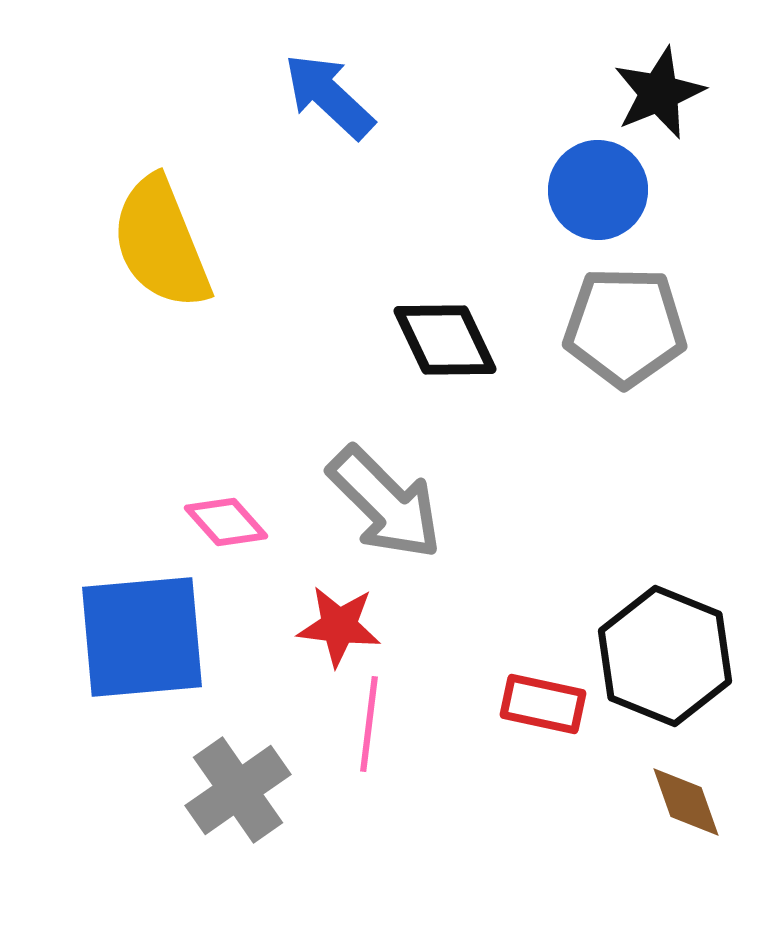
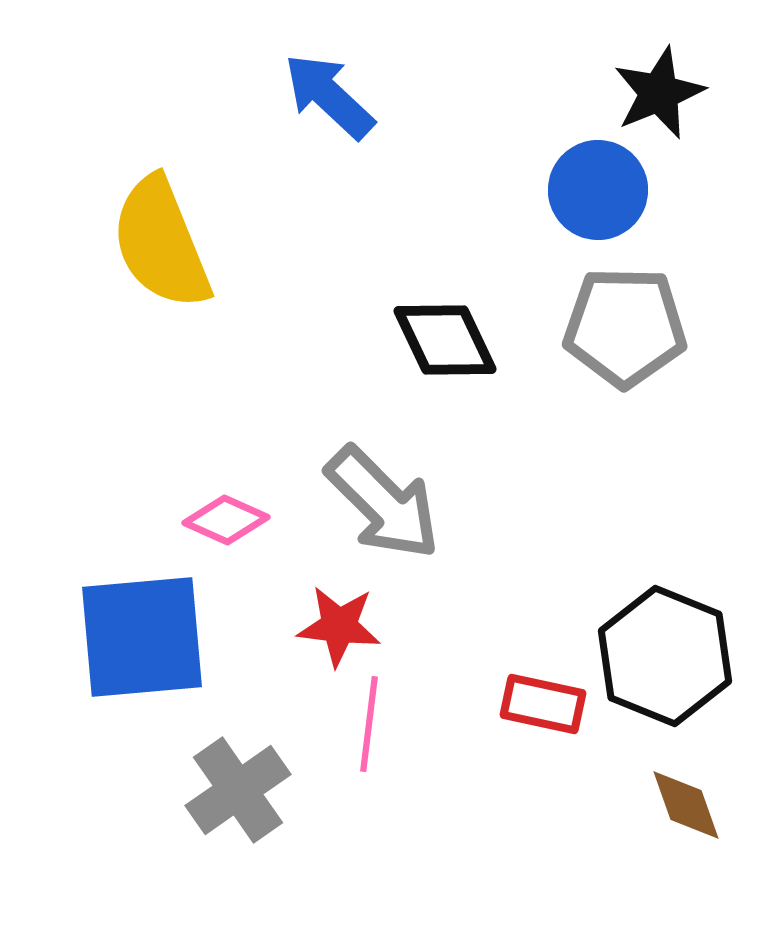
gray arrow: moved 2 px left
pink diamond: moved 2 px up; rotated 24 degrees counterclockwise
brown diamond: moved 3 px down
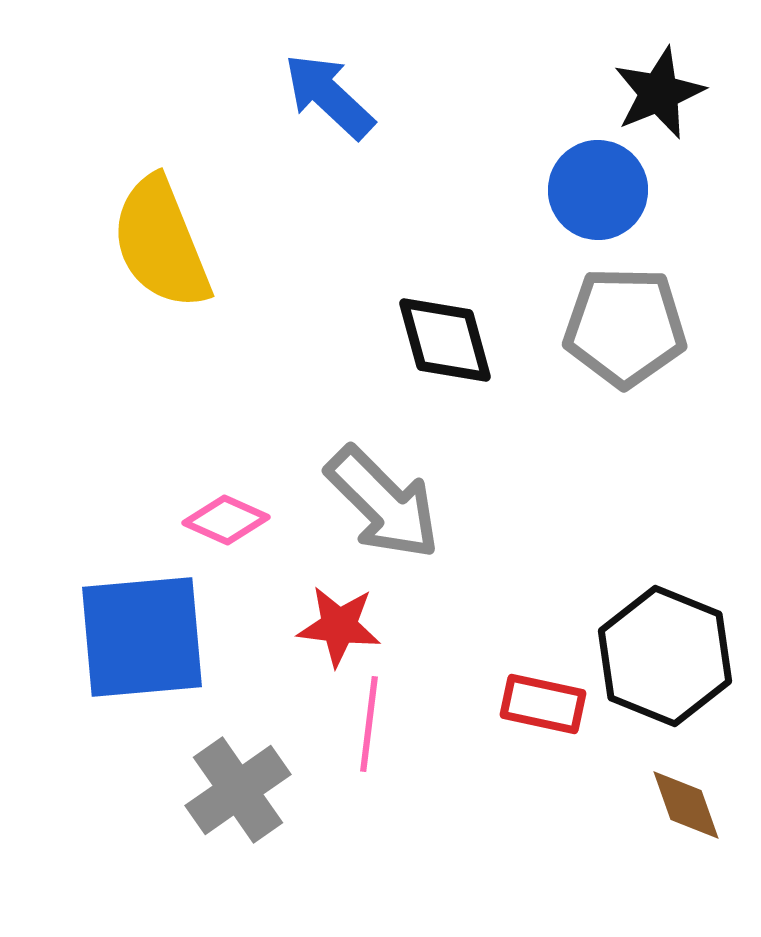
black diamond: rotated 10 degrees clockwise
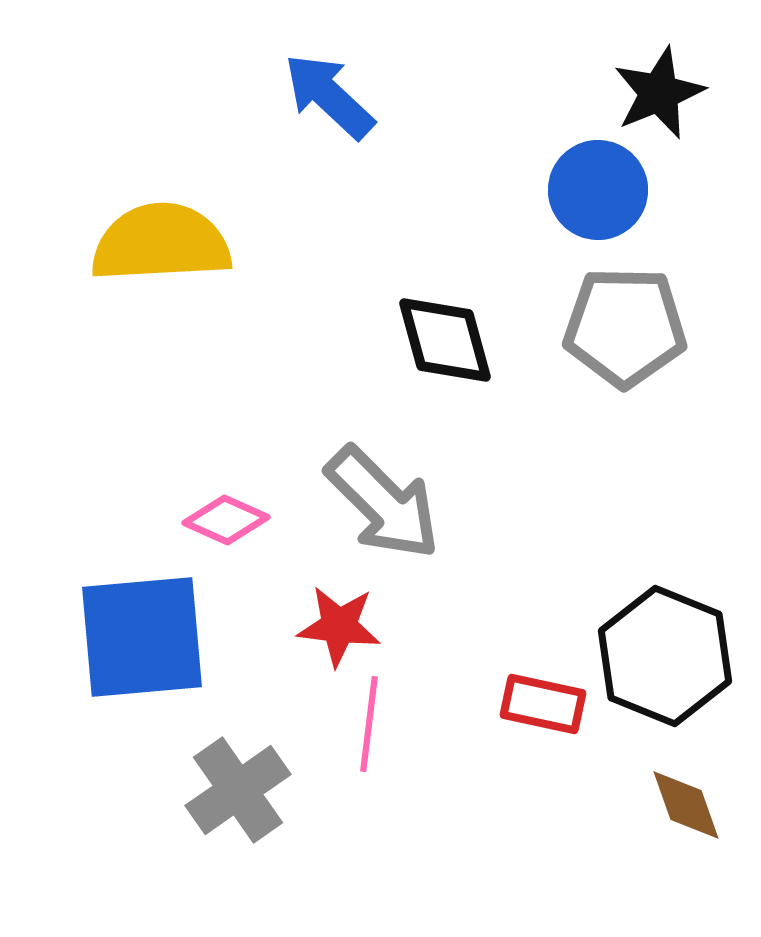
yellow semicircle: rotated 109 degrees clockwise
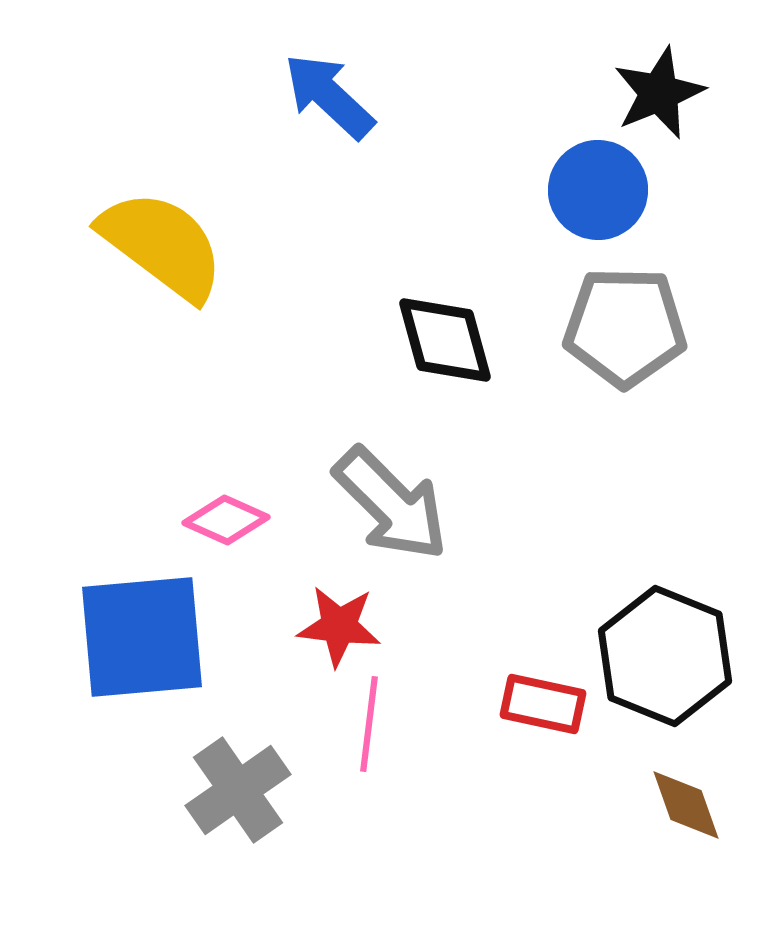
yellow semicircle: moved 1 px right, 2 px down; rotated 40 degrees clockwise
gray arrow: moved 8 px right, 1 px down
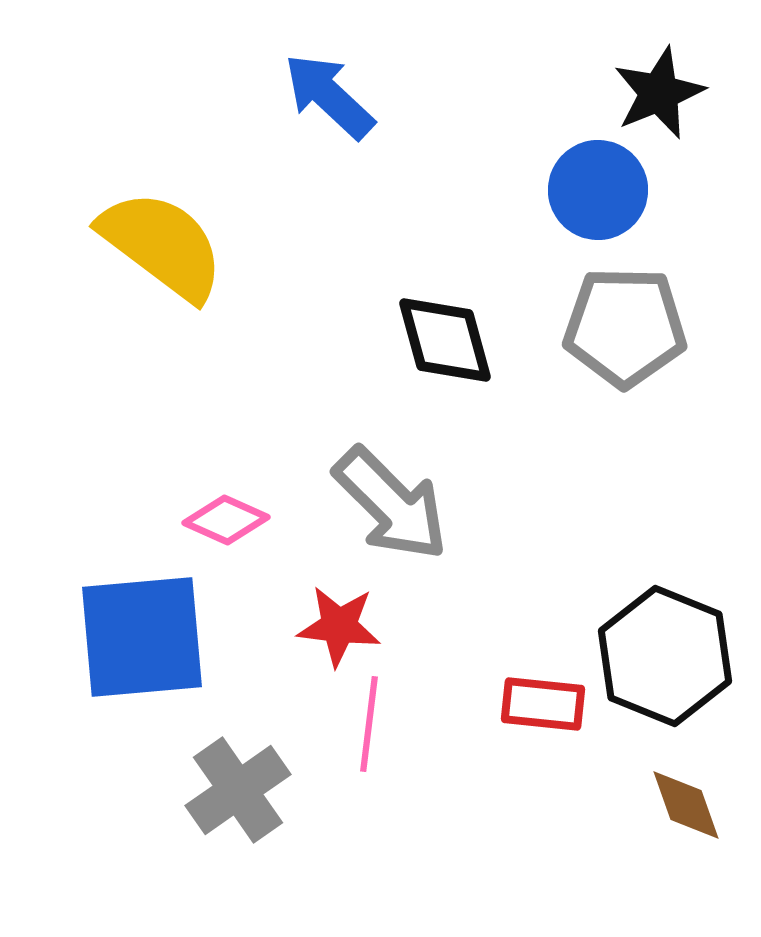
red rectangle: rotated 6 degrees counterclockwise
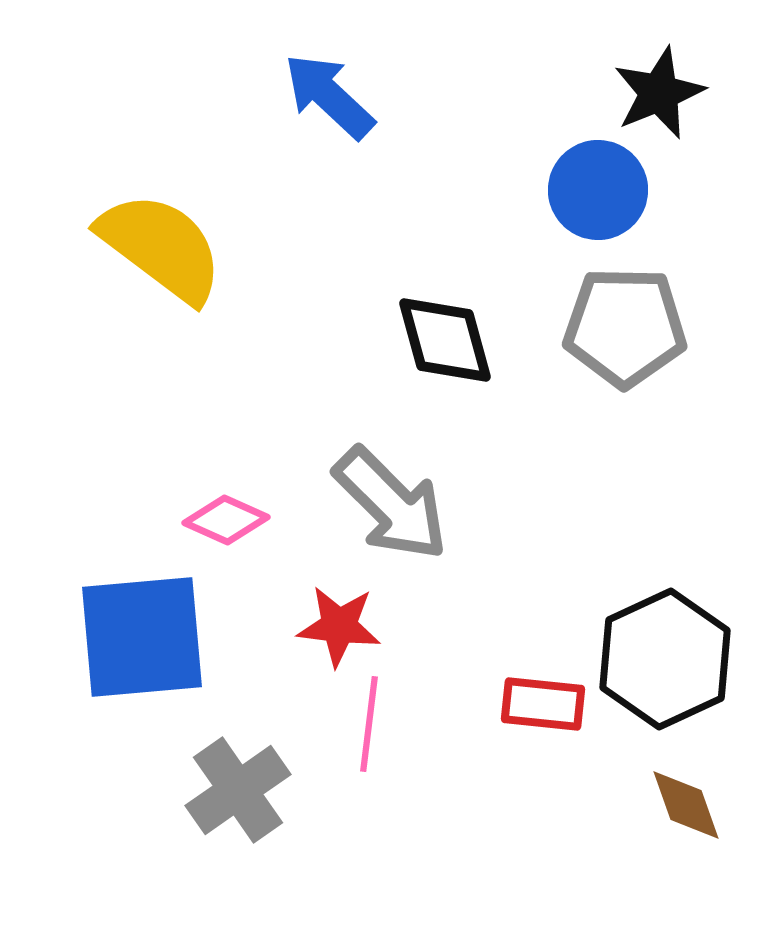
yellow semicircle: moved 1 px left, 2 px down
black hexagon: moved 3 px down; rotated 13 degrees clockwise
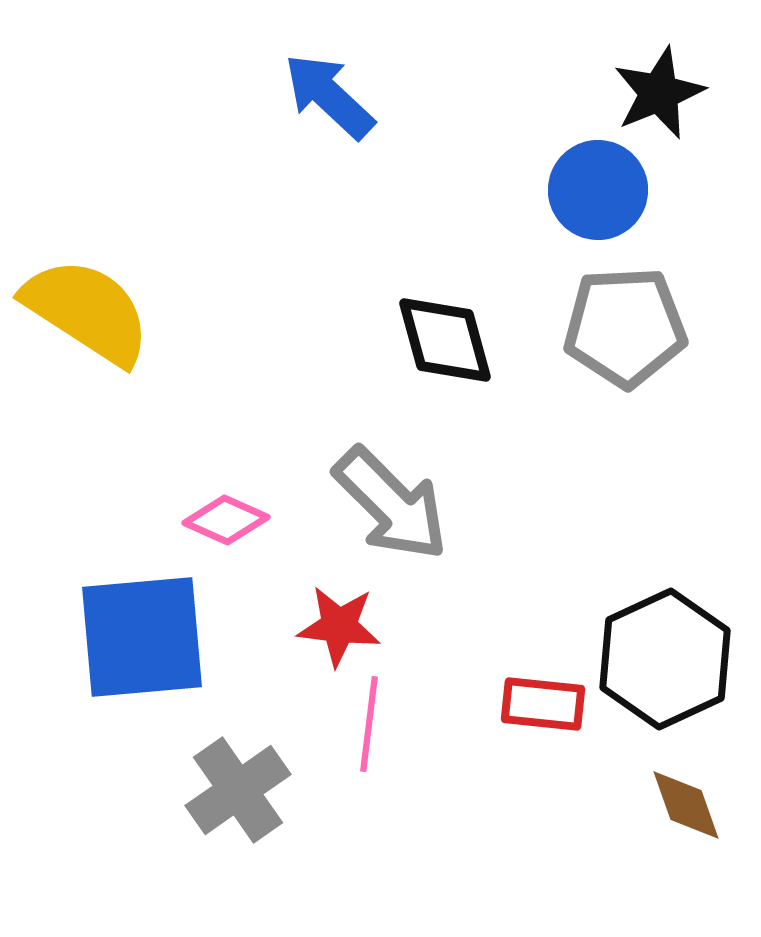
yellow semicircle: moved 74 px left, 64 px down; rotated 4 degrees counterclockwise
gray pentagon: rotated 4 degrees counterclockwise
